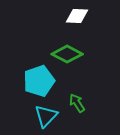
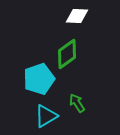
green diamond: rotated 64 degrees counterclockwise
cyan pentagon: moved 2 px up
cyan triangle: rotated 15 degrees clockwise
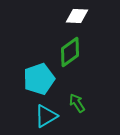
green diamond: moved 3 px right, 2 px up
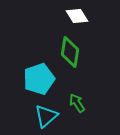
white diamond: rotated 55 degrees clockwise
green diamond: rotated 44 degrees counterclockwise
cyan triangle: rotated 10 degrees counterclockwise
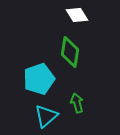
white diamond: moved 1 px up
green arrow: rotated 18 degrees clockwise
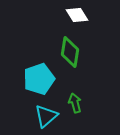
green arrow: moved 2 px left
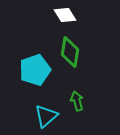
white diamond: moved 12 px left
cyan pentagon: moved 4 px left, 9 px up
green arrow: moved 2 px right, 2 px up
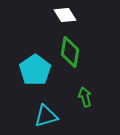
cyan pentagon: rotated 16 degrees counterclockwise
green arrow: moved 8 px right, 4 px up
cyan triangle: rotated 25 degrees clockwise
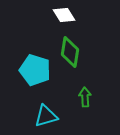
white diamond: moved 1 px left
cyan pentagon: rotated 20 degrees counterclockwise
green arrow: rotated 12 degrees clockwise
